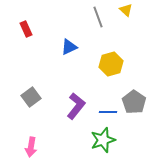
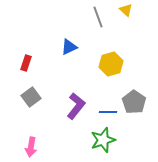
red rectangle: moved 34 px down; rotated 42 degrees clockwise
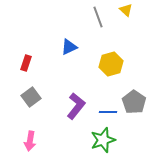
pink arrow: moved 1 px left, 6 px up
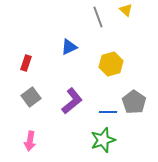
purple L-shape: moved 4 px left, 5 px up; rotated 12 degrees clockwise
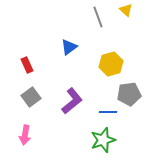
blue triangle: rotated 12 degrees counterclockwise
red rectangle: moved 1 px right, 2 px down; rotated 42 degrees counterclockwise
gray pentagon: moved 5 px left, 8 px up; rotated 30 degrees clockwise
pink arrow: moved 5 px left, 6 px up
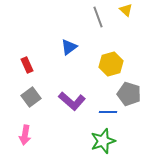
gray pentagon: rotated 25 degrees clockwise
purple L-shape: rotated 80 degrees clockwise
green star: moved 1 px down
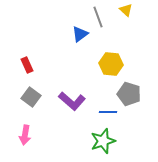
blue triangle: moved 11 px right, 13 px up
yellow hexagon: rotated 20 degrees clockwise
gray square: rotated 18 degrees counterclockwise
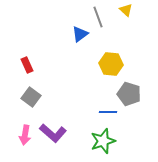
purple L-shape: moved 19 px left, 32 px down
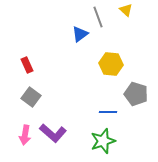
gray pentagon: moved 7 px right
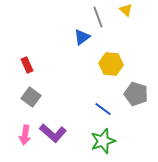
blue triangle: moved 2 px right, 3 px down
blue line: moved 5 px left, 3 px up; rotated 36 degrees clockwise
